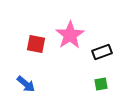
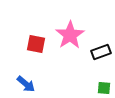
black rectangle: moved 1 px left
green square: moved 3 px right, 4 px down; rotated 16 degrees clockwise
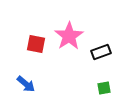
pink star: moved 1 px left, 1 px down
green square: rotated 16 degrees counterclockwise
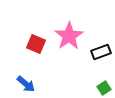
red square: rotated 12 degrees clockwise
green square: rotated 24 degrees counterclockwise
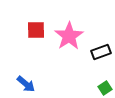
red square: moved 14 px up; rotated 24 degrees counterclockwise
green square: moved 1 px right
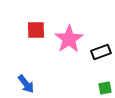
pink star: moved 3 px down
blue arrow: rotated 12 degrees clockwise
green square: rotated 24 degrees clockwise
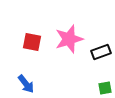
red square: moved 4 px left, 12 px down; rotated 12 degrees clockwise
pink star: rotated 16 degrees clockwise
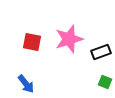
green square: moved 6 px up; rotated 32 degrees clockwise
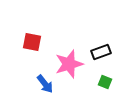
pink star: moved 25 px down
blue arrow: moved 19 px right
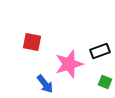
black rectangle: moved 1 px left, 1 px up
